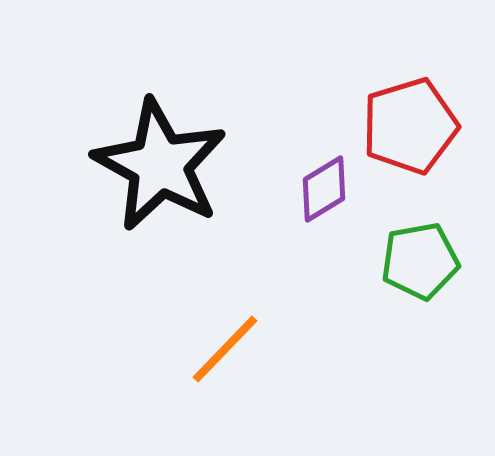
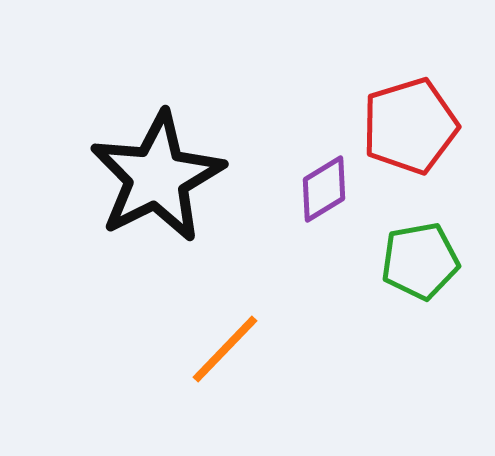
black star: moved 3 px left, 12 px down; rotated 16 degrees clockwise
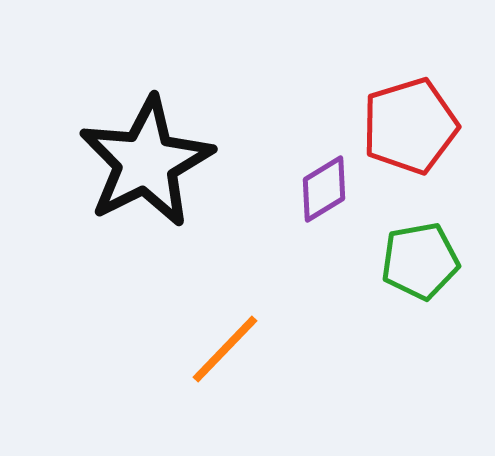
black star: moved 11 px left, 15 px up
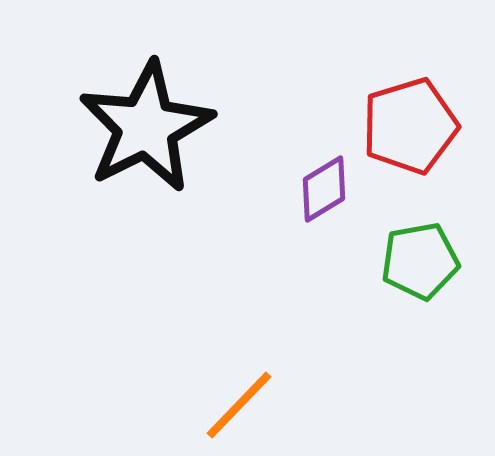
black star: moved 35 px up
orange line: moved 14 px right, 56 px down
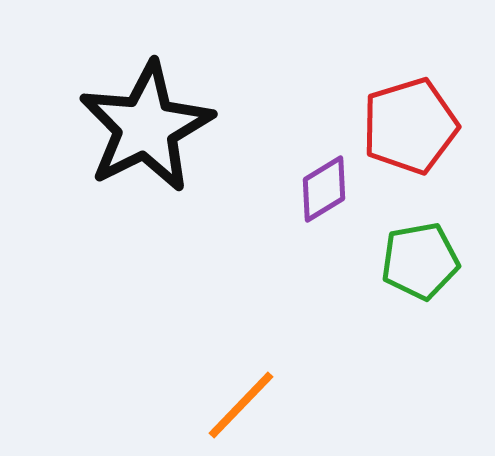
orange line: moved 2 px right
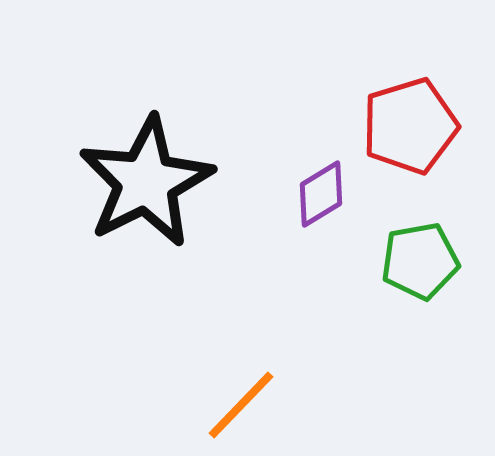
black star: moved 55 px down
purple diamond: moved 3 px left, 5 px down
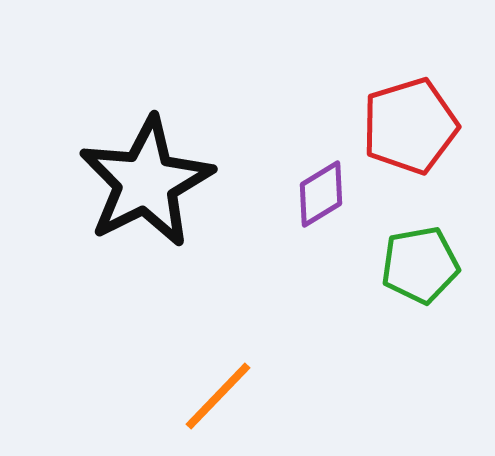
green pentagon: moved 4 px down
orange line: moved 23 px left, 9 px up
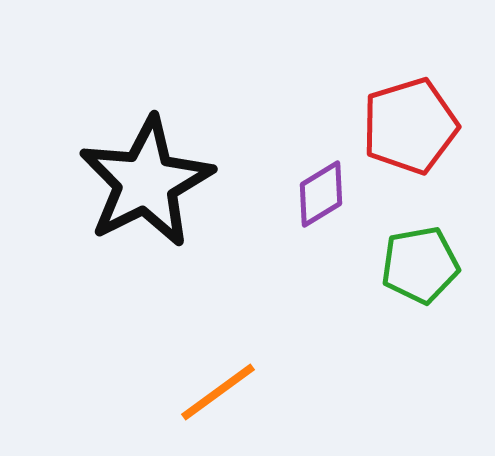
orange line: moved 4 px up; rotated 10 degrees clockwise
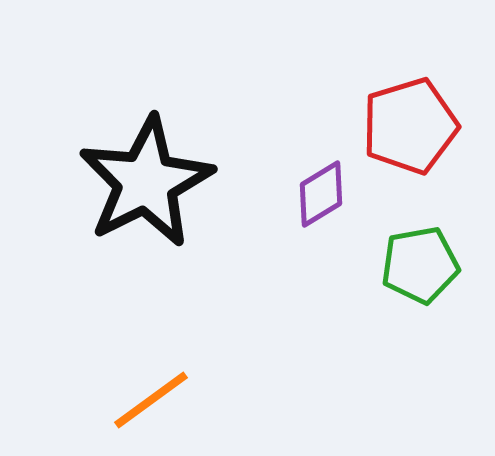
orange line: moved 67 px left, 8 px down
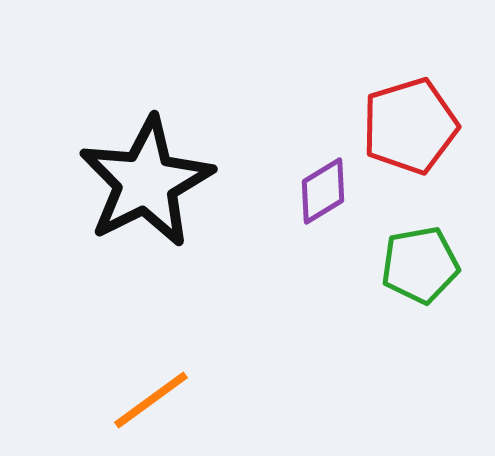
purple diamond: moved 2 px right, 3 px up
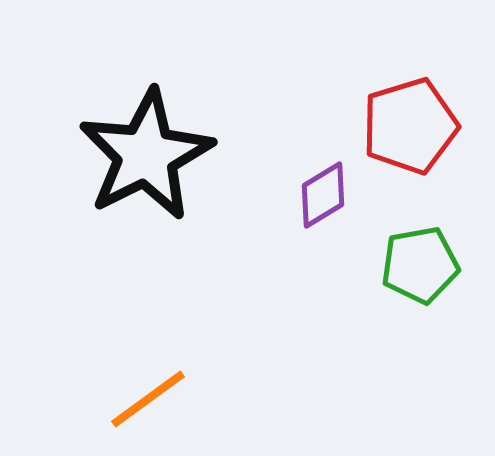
black star: moved 27 px up
purple diamond: moved 4 px down
orange line: moved 3 px left, 1 px up
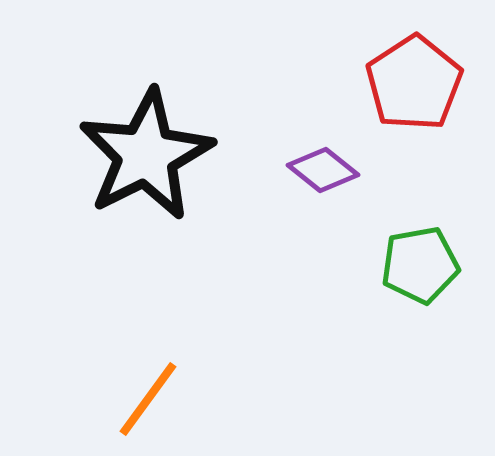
red pentagon: moved 4 px right, 43 px up; rotated 16 degrees counterclockwise
purple diamond: moved 25 px up; rotated 70 degrees clockwise
orange line: rotated 18 degrees counterclockwise
